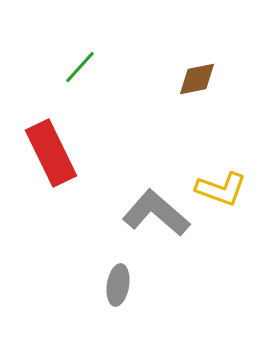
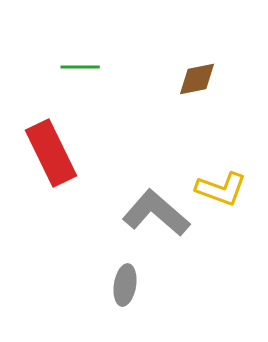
green line: rotated 48 degrees clockwise
gray ellipse: moved 7 px right
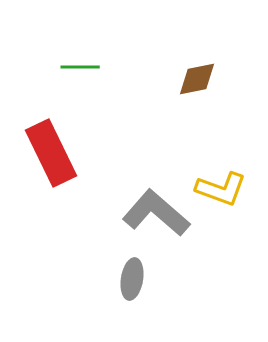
gray ellipse: moved 7 px right, 6 px up
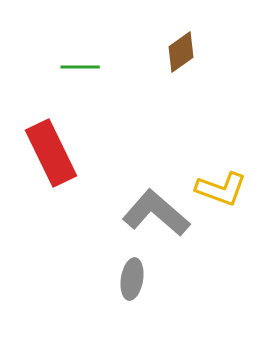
brown diamond: moved 16 px left, 27 px up; rotated 24 degrees counterclockwise
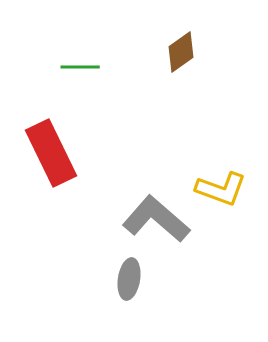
gray L-shape: moved 6 px down
gray ellipse: moved 3 px left
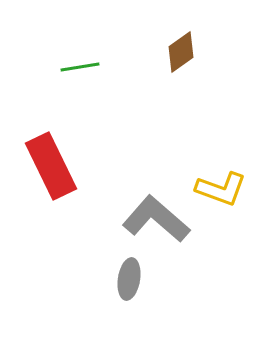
green line: rotated 9 degrees counterclockwise
red rectangle: moved 13 px down
